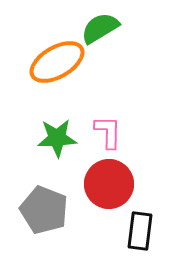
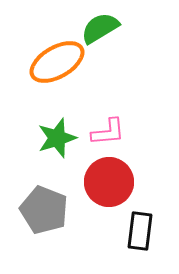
pink L-shape: rotated 84 degrees clockwise
green star: rotated 15 degrees counterclockwise
red circle: moved 2 px up
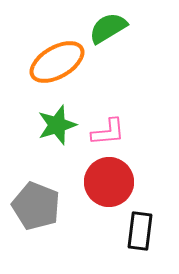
green semicircle: moved 8 px right
green star: moved 13 px up
gray pentagon: moved 8 px left, 4 px up
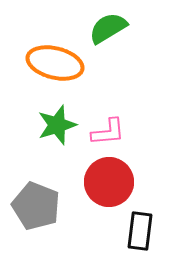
orange ellipse: moved 2 px left, 1 px down; rotated 44 degrees clockwise
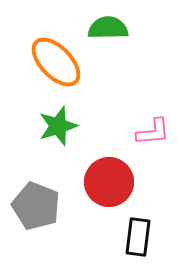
green semicircle: rotated 30 degrees clockwise
orange ellipse: moved 1 px right, 1 px up; rotated 32 degrees clockwise
green star: moved 1 px right, 1 px down
pink L-shape: moved 45 px right
black rectangle: moved 2 px left, 6 px down
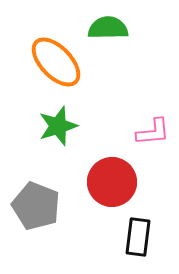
red circle: moved 3 px right
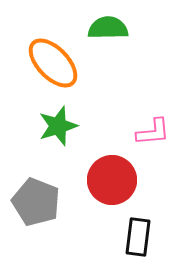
orange ellipse: moved 3 px left, 1 px down
red circle: moved 2 px up
gray pentagon: moved 4 px up
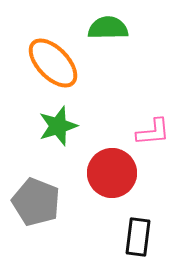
red circle: moved 7 px up
